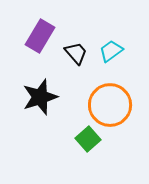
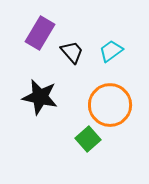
purple rectangle: moved 3 px up
black trapezoid: moved 4 px left, 1 px up
black star: rotated 30 degrees clockwise
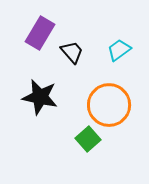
cyan trapezoid: moved 8 px right, 1 px up
orange circle: moved 1 px left
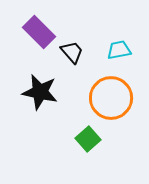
purple rectangle: moved 1 px left, 1 px up; rotated 76 degrees counterclockwise
cyan trapezoid: rotated 25 degrees clockwise
black star: moved 5 px up
orange circle: moved 2 px right, 7 px up
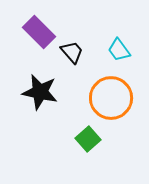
cyan trapezoid: rotated 115 degrees counterclockwise
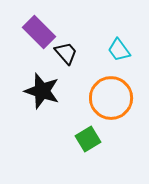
black trapezoid: moved 6 px left, 1 px down
black star: moved 2 px right, 1 px up; rotated 6 degrees clockwise
green square: rotated 10 degrees clockwise
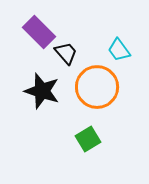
orange circle: moved 14 px left, 11 px up
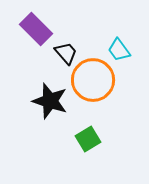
purple rectangle: moved 3 px left, 3 px up
orange circle: moved 4 px left, 7 px up
black star: moved 8 px right, 10 px down
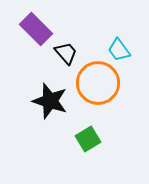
orange circle: moved 5 px right, 3 px down
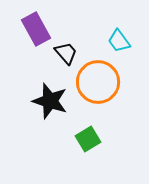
purple rectangle: rotated 16 degrees clockwise
cyan trapezoid: moved 9 px up
orange circle: moved 1 px up
